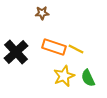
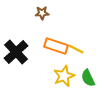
orange rectangle: moved 2 px right, 1 px up
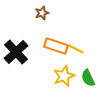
brown star: rotated 16 degrees counterclockwise
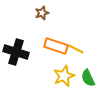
black cross: rotated 30 degrees counterclockwise
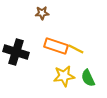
brown star: rotated 16 degrees clockwise
yellow star: rotated 15 degrees clockwise
